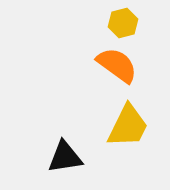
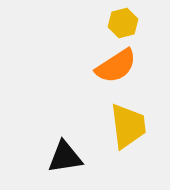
orange semicircle: moved 1 px left, 1 px down; rotated 111 degrees clockwise
yellow trapezoid: rotated 33 degrees counterclockwise
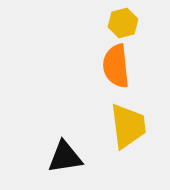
orange semicircle: rotated 117 degrees clockwise
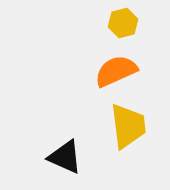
orange semicircle: moved 5 px down; rotated 72 degrees clockwise
black triangle: rotated 33 degrees clockwise
